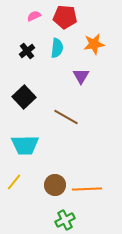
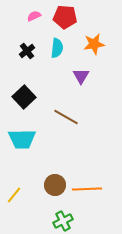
cyan trapezoid: moved 3 px left, 6 px up
yellow line: moved 13 px down
green cross: moved 2 px left, 1 px down
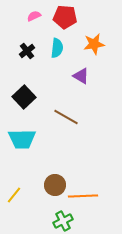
purple triangle: rotated 30 degrees counterclockwise
orange line: moved 4 px left, 7 px down
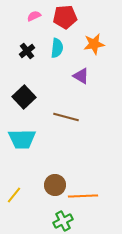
red pentagon: rotated 10 degrees counterclockwise
brown line: rotated 15 degrees counterclockwise
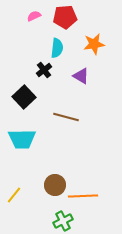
black cross: moved 17 px right, 19 px down
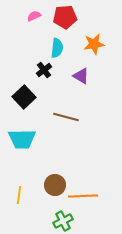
yellow line: moved 5 px right; rotated 30 degrees counterclockwise
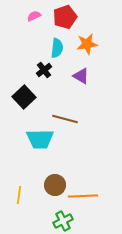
red pentagon: rotated 15 degrees counterclockwise
orange star: moved 7 px left
brown line: moved 1 px left, 2 px down
cyan trapezoid: moved 18 px right
